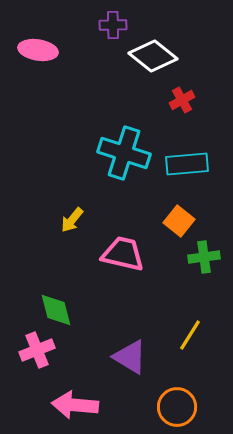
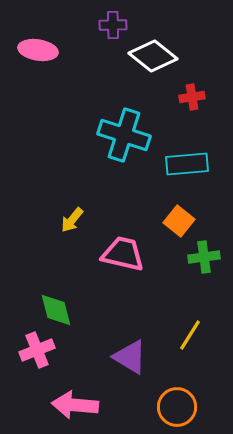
red cross: moved 10 px right, 3 px up; rotated 20 degrees clockwise
cyan cross: moved 18 px up
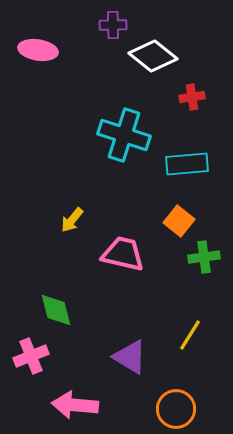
pink cross: moved 6 px left, 6 px down
orange circle: moved 1 px left, 2 px down
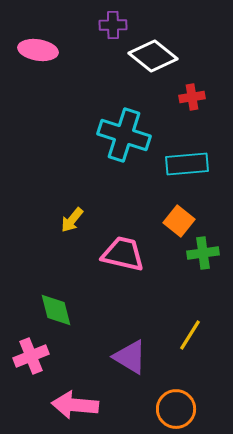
green cross: moved 1 px left, 4 px up
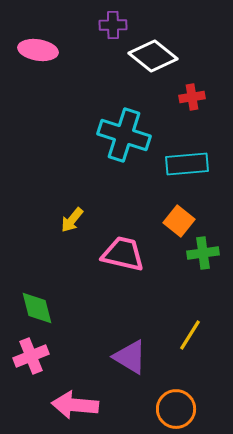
green diamond: moved 19 px left, 2 px up
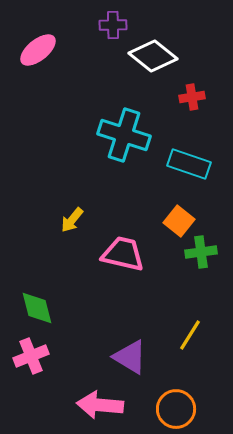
pink ellipse: rotated 48 degrees counterclockwise
cyan rectangle: moved 2 px right; rotated 24 degrees clockwise
green cross: moved 2 px left, 1 px up
pink arrow: moved 25 px right
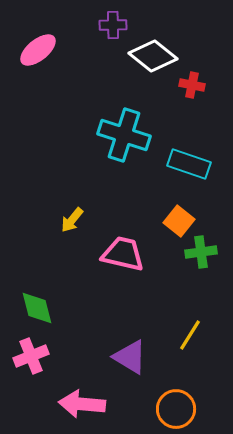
red cross: moved 12 px up; rotated 20 degrees clockwise
pink arrow: moved 18 px left, 1 px up
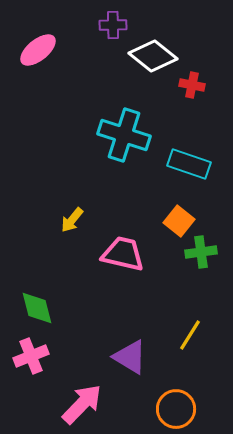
pink arrow: rotated 129 degrees clockwise
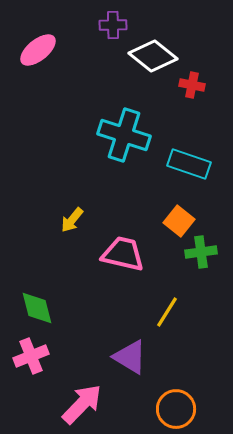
yellow line: moved 23 px left, 23 px up
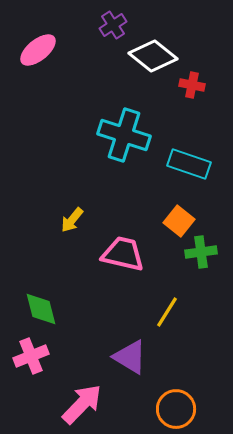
purple cross: rotated 32 degrees counterclockwise
green diamond: moved 4 px right, 1 px down
